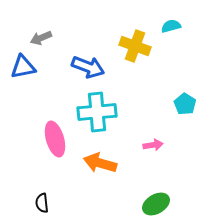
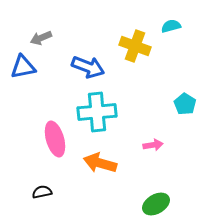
black semicircle: moved 11 px up; rotated 84 degrees clockwise
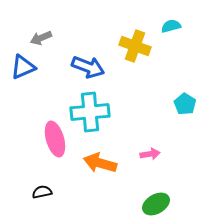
blue triangle: rotated 12 degrees counterclockwise
cyan cross: moved 7 px left
pink arrow: moved 3 px left, 9 px down
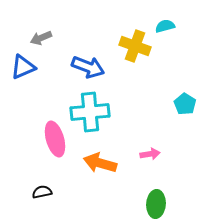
cyan semicircle: moved 6 px left
green ellipse: rotated 56 degrees counterclockwise
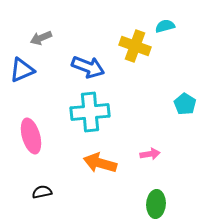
blue triangle: moved 1 px left, 3 px down
pink ellipse: moved 24 px left, 3 px up
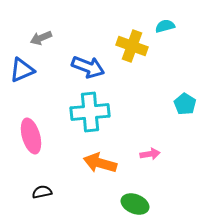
yellow cross: moved 3 px left
green ellipse: moved 21 px left; rotated 72 degrees counterclockwise
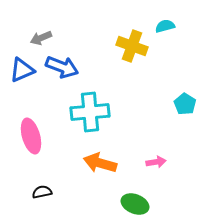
blue arrow: moved 26 px left
pink arrow: moved 6 px right, 8 px down
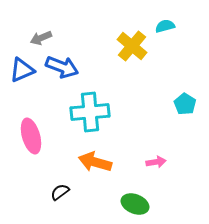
yellow cross: rotated 20 degrees clockwise
orange arrow: moved 5 px left, 1 px up
black semicircle: moved 18 px right; rotated 24 degrees counterclockwise
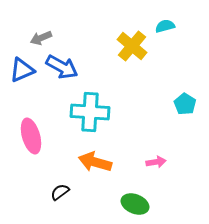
blue arrow: rotated 8 degrees clockwise
cyan cross: rotated 9 degrees clockwise
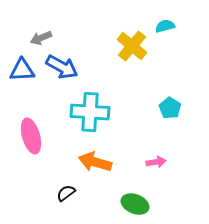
blue triangle: rotated 20 degrees clockwise
cyan pentagon: moved 15 px left, 4 px down
black semicircle: moved 6 px right, 1 px down
